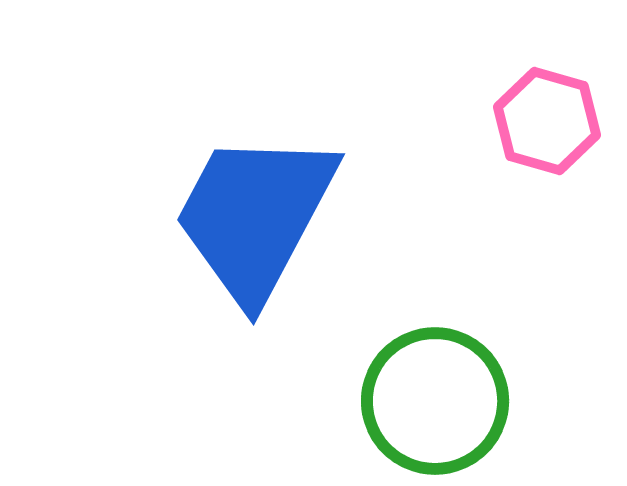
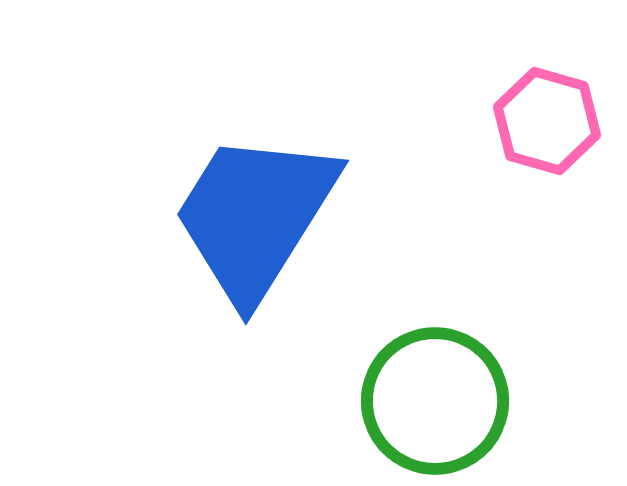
blue trapezoid: rotated 4 degrees clockwise
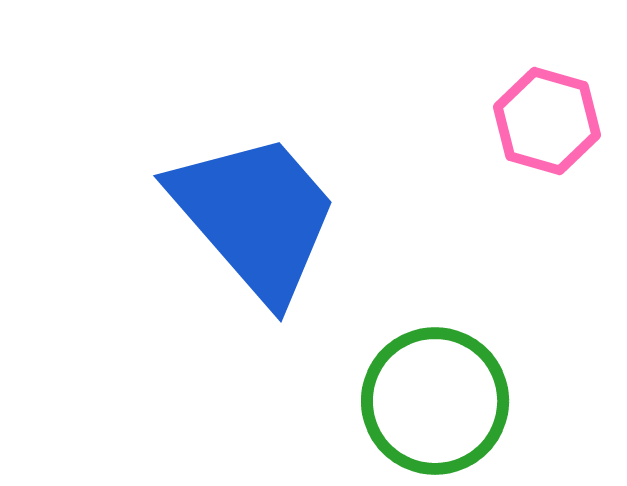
blue trapezoid: rotated 107 degrees clockwise
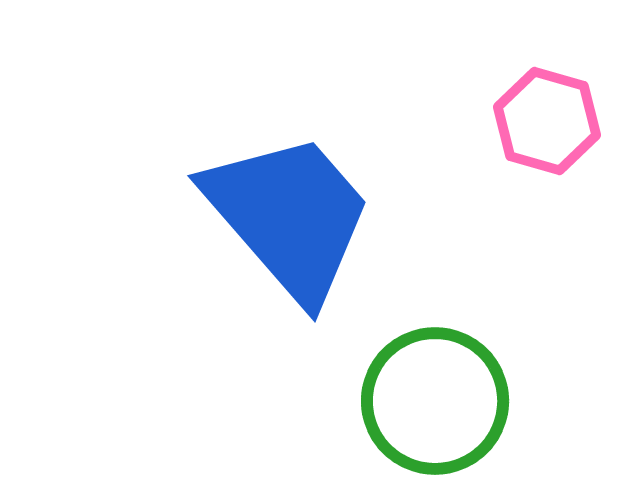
blue trapezoid: moved 34 px right
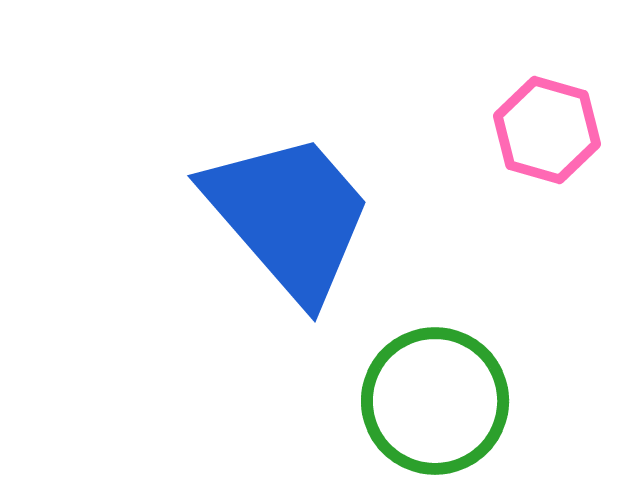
pink hexagon: moved 9 px down
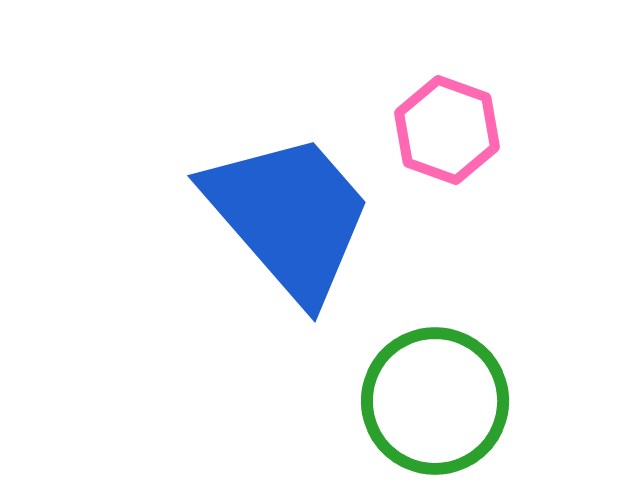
pink hexagon: moved 100 px left; rotated 4 degrees clockwise
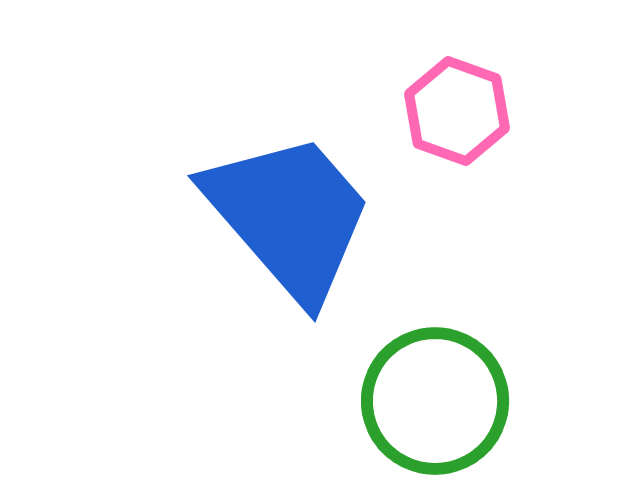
pink hexagon: moved 10 px right, 19 px up
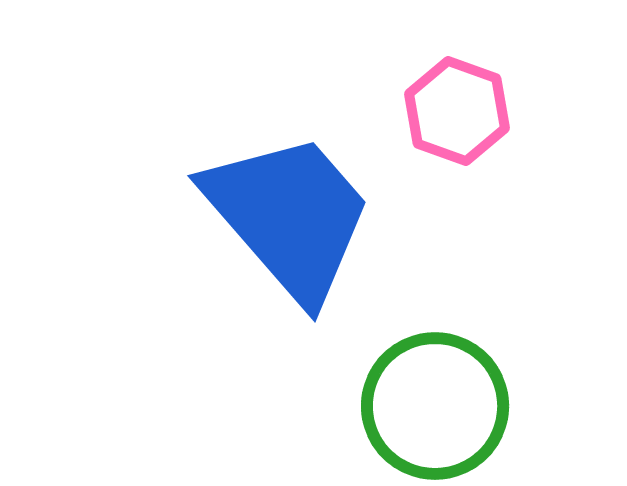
green circle: moved 5 px down
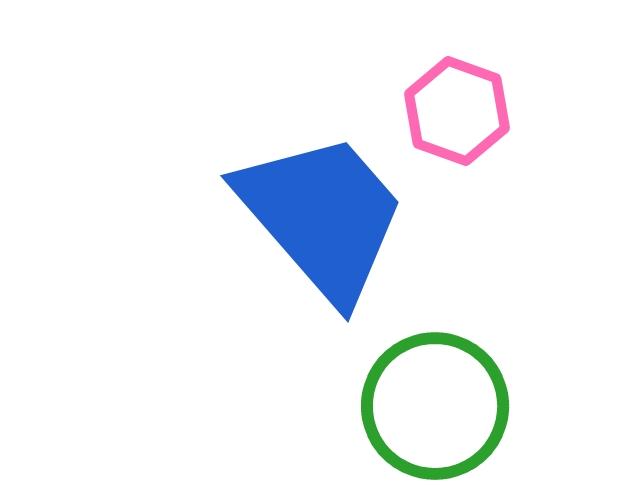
blue trapezoid: moved 33 px right
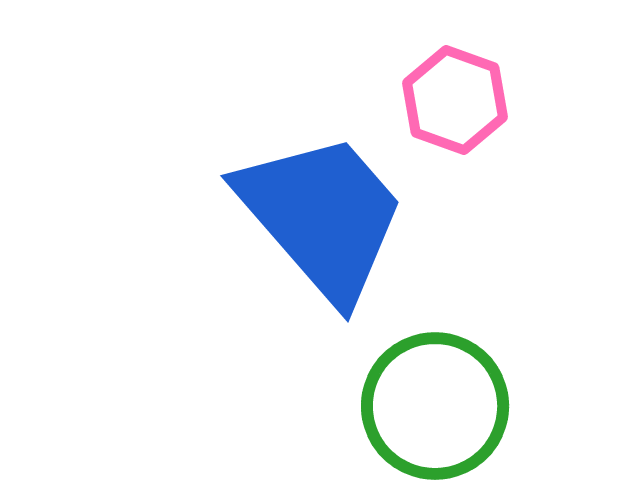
pink hexagon: moved 2 px left, 11 px up
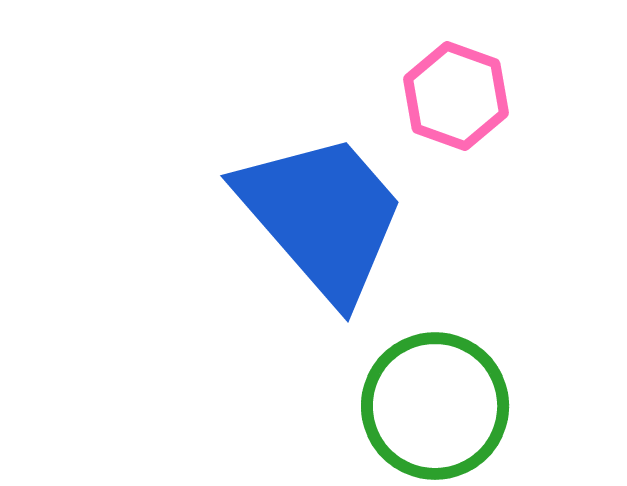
pink hexagon: moved 1 px right, 4 px up
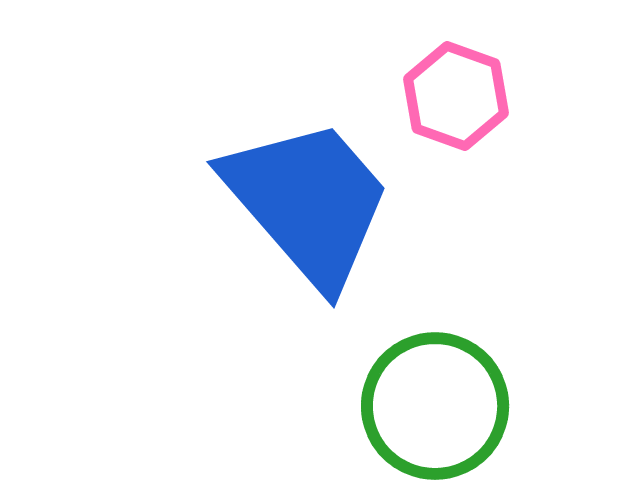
blue trapezoid: moved 14 px left, 14 px up
